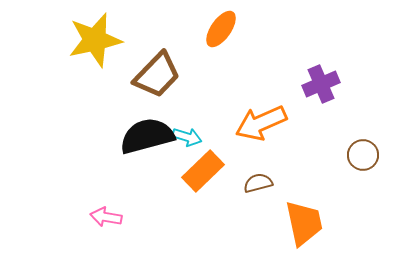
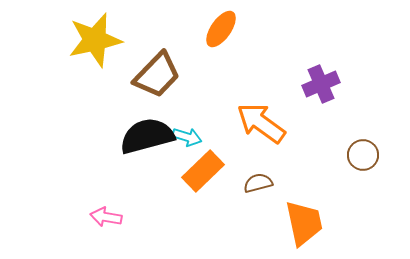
orange arrow: rotated 60 degrees clockwise
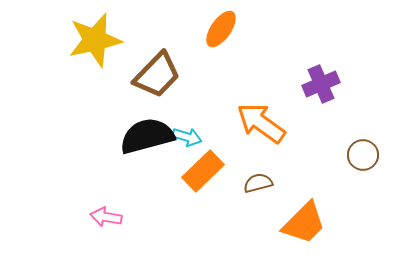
orange trapezoid: rotated 57 degrees clockwise
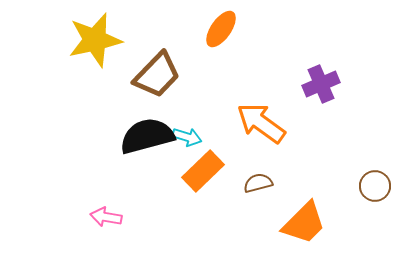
brown circle: moved 12 px right, 31 px down
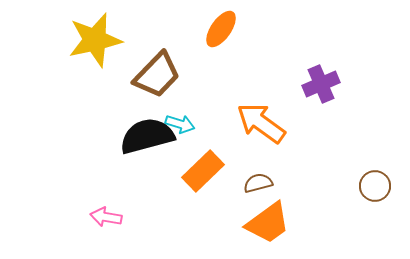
cyan arrow: moved 7 px left, 13 px up
orange trapezoid: moved 36 px left; rotated 9 degrees clockwise
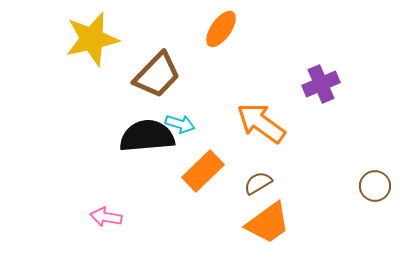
yellow star: moved 3 px left, 1 px up
black semicircle: rotated 10 degrees clockwise
brown semicircle: rotated 16 degrees counterclockwise
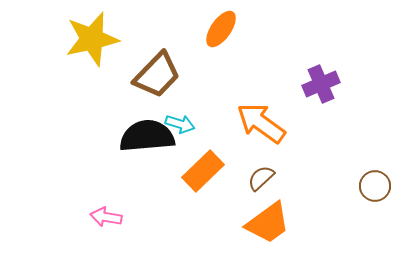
brown semicircle: moved 3 px right, 5 px up; rotated 12 degrees counterclockwise
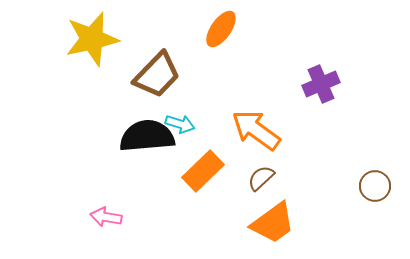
orange arrow: moved 5 px left, 7 px down
orange trapezoid: moved 5 px right
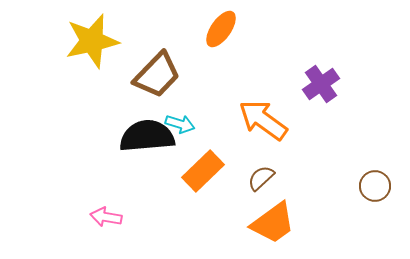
yellow star: moved 2 px down
purple cross: rotated 12 degrees counterclockwise
orange arrow: moved 7 px right, 10 px up
